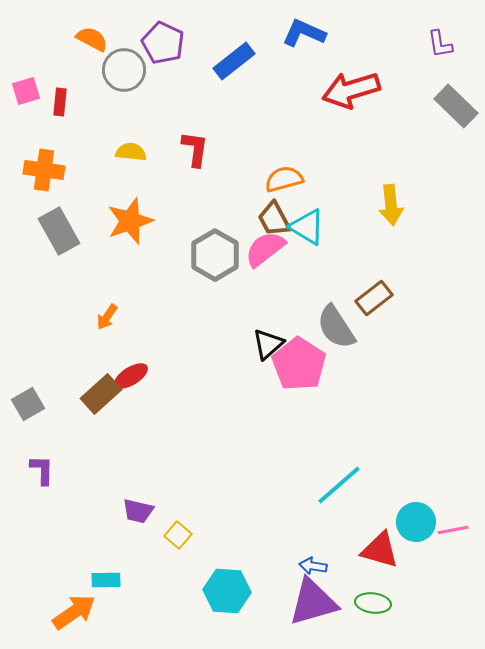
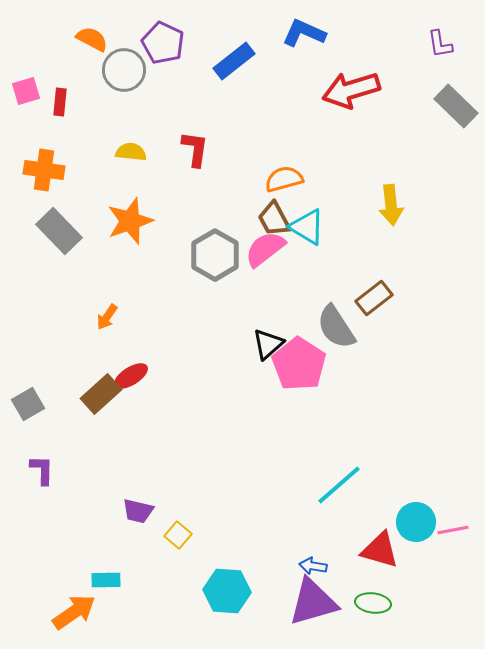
gray rectangle at (59, 231): rotated 15 degrees counterclockwise
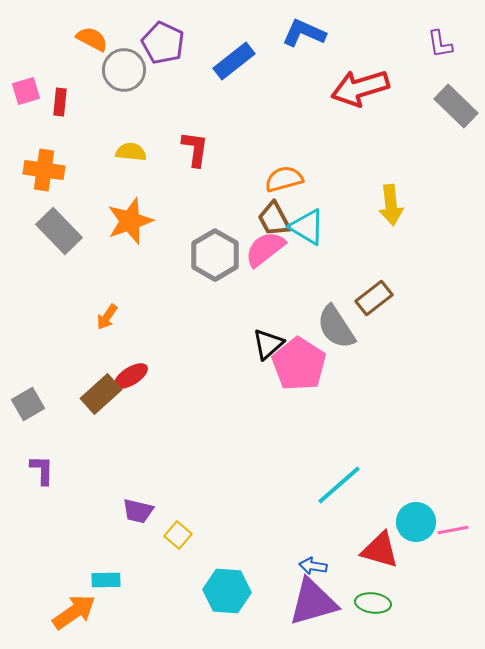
red arrow at (351, 90): moved 9 px right, 2 px up
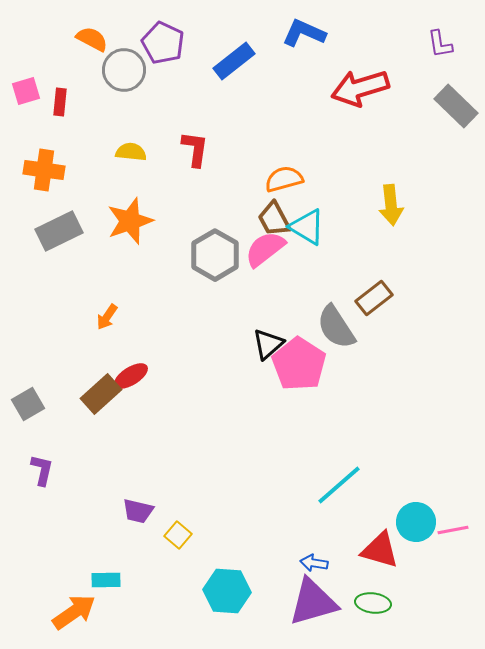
gray rectangle at (59, 231): rotated 72 degrees counterclockwise
purple L-shape at (42, 470): rotated 12 degrees clockwise
blue arrow at (313, 566): moved 1 px right, 3 px up
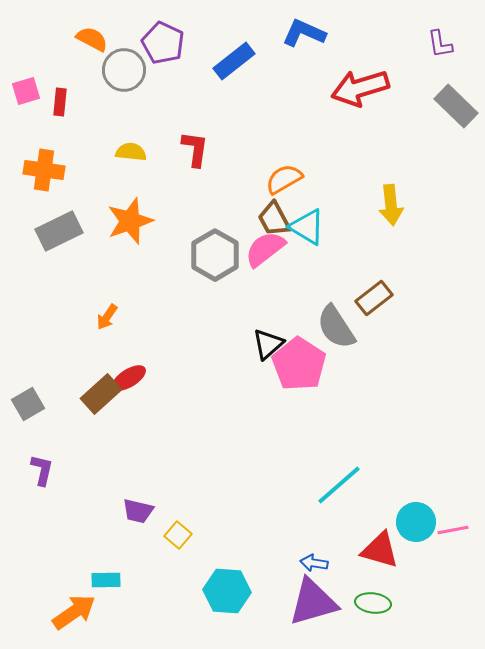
orange semicircle at (284, 179): rotated 15 degrees counterclockwise
red ellipse at (131, 376): moved 2 px left, 2 px down
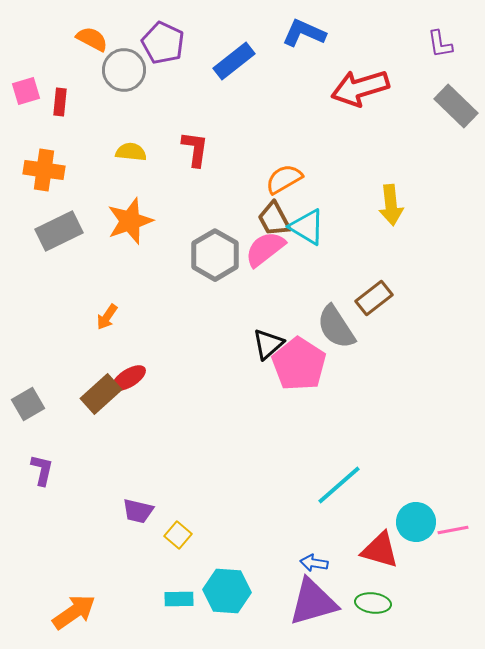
cyan rectangle at (106, 580): moved 73 px right, 19 px down
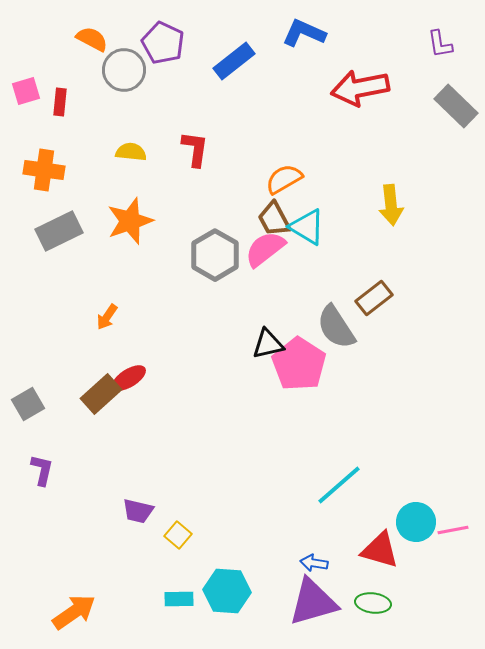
red arrow at (360, 88): rotated 6 degrees clockwise
black triangle at (268, 344): rotated 28 degrees clockwise
